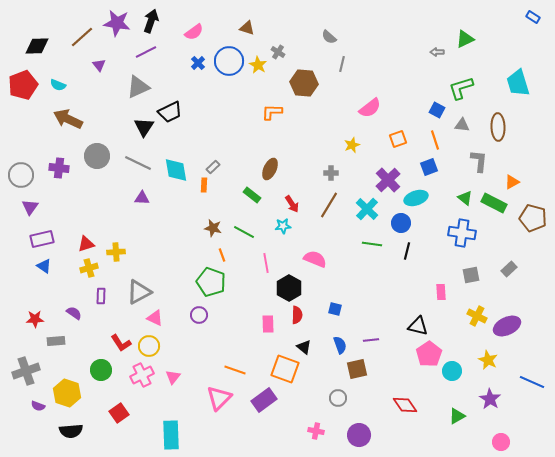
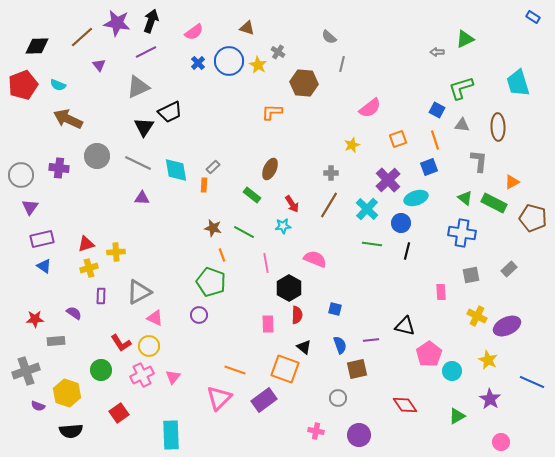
black triangle at (418, 326): moved 13 px left
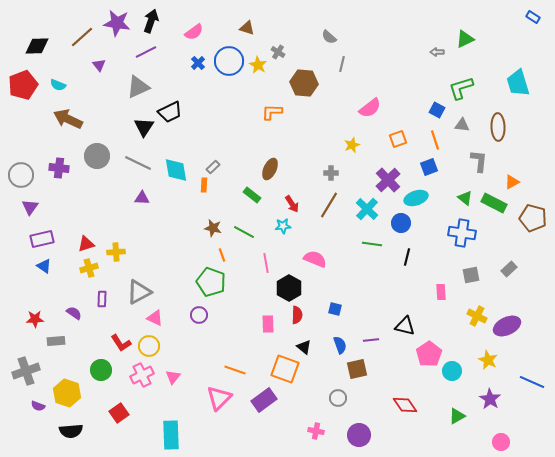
black line at (407, 251): moved 6 px down
purple rectangle at (101, 296): moved 1 px right, 3 px down
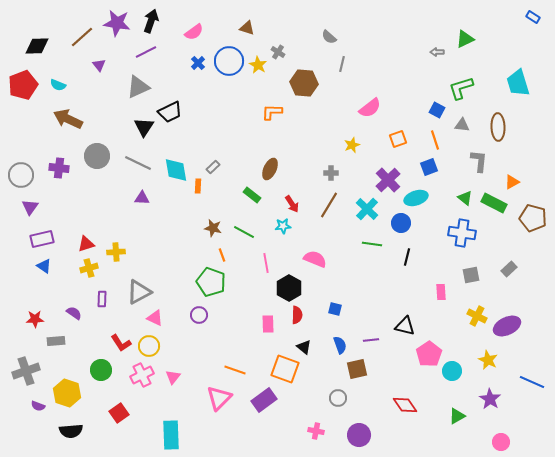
orange rectangle at (204, 185): moved 6 px left, 1 px down
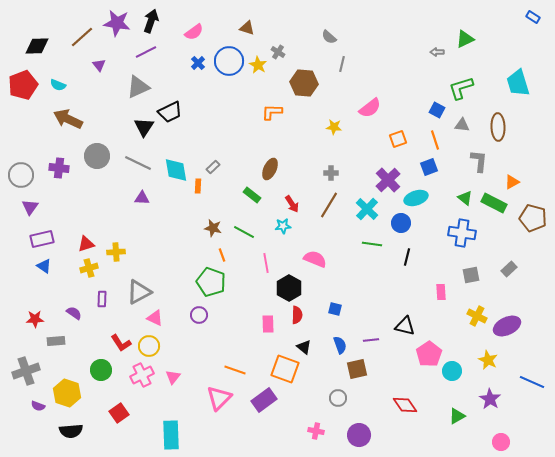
yellow star at (352, 145): moved 18 px left, 18 px up; rotated 28 degrees clockwise
